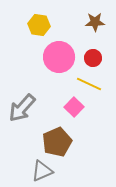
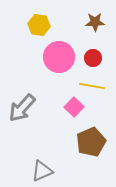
yellow line: moved 3 px right, 2 px down; rotated 15 degrees counterclockwise
brown pentagon: moved 34 px right
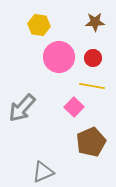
gray triangle: moved 1 px right, 1 px down
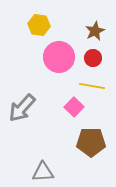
brown star: moved 9 px down; rotated 24 degrees counterclockwise
brown pentagon: rotated 24 degrees clockwise
gray triangle: rotated 20 degrees clockwise
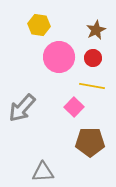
brown star: moved 1 px right, 1 px up
brown pentagon: moved 1 px left
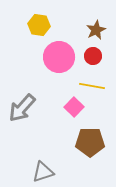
red circle: moved 2 px up
gray triangle: rotated 15 degrees counterclockwise
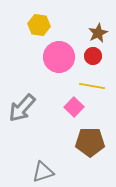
brown star: moved 2 px right, 3 px down
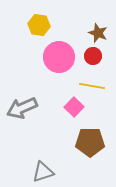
brown star: rotated 24 degrees counterclockwise
gray arrow: rotated 24 degrees clockwise
